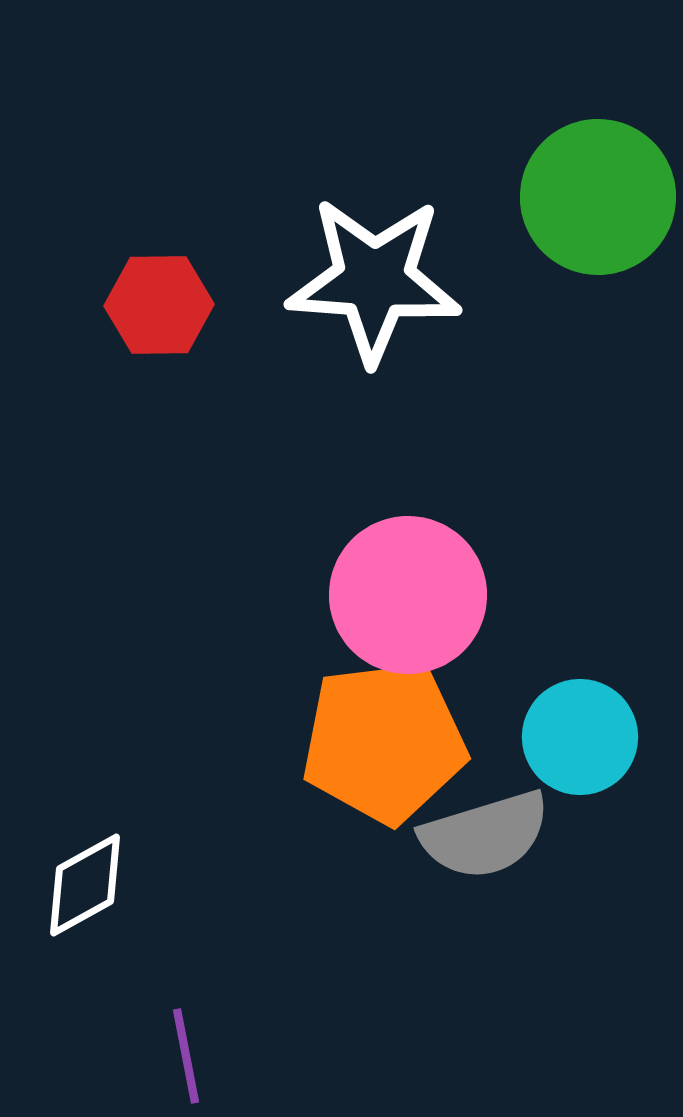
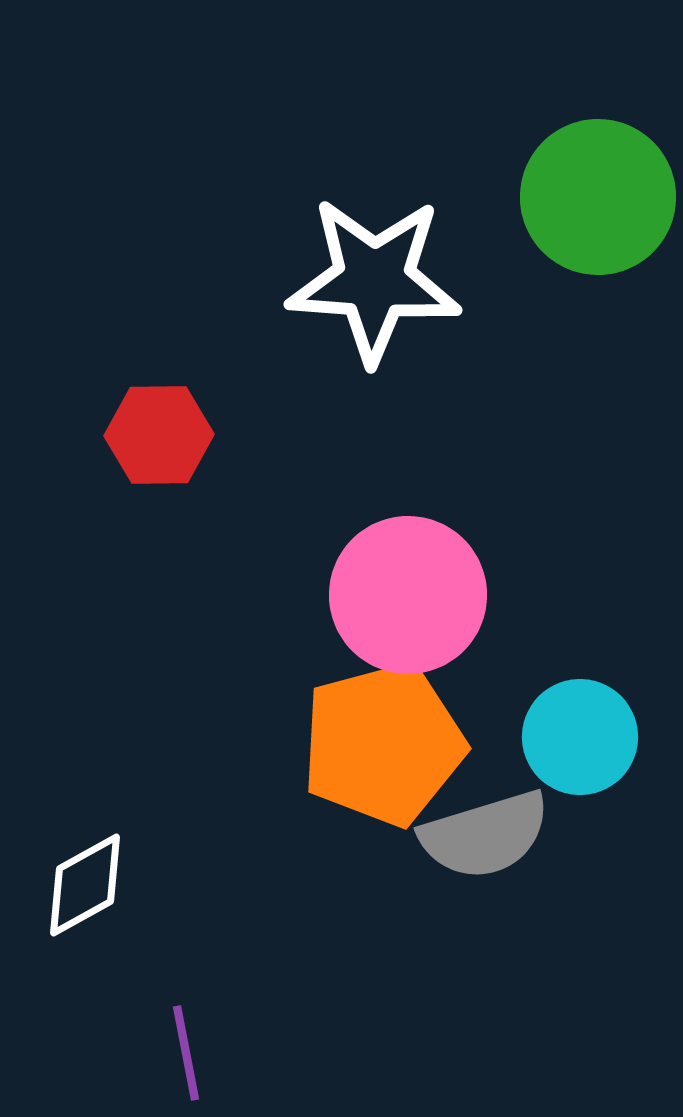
red hexagon: moved 130 px down
orange pentagon: moved 1 px left, 2 px down; rotated 8 degrees counterclockwise
purple line: moved 3 px up
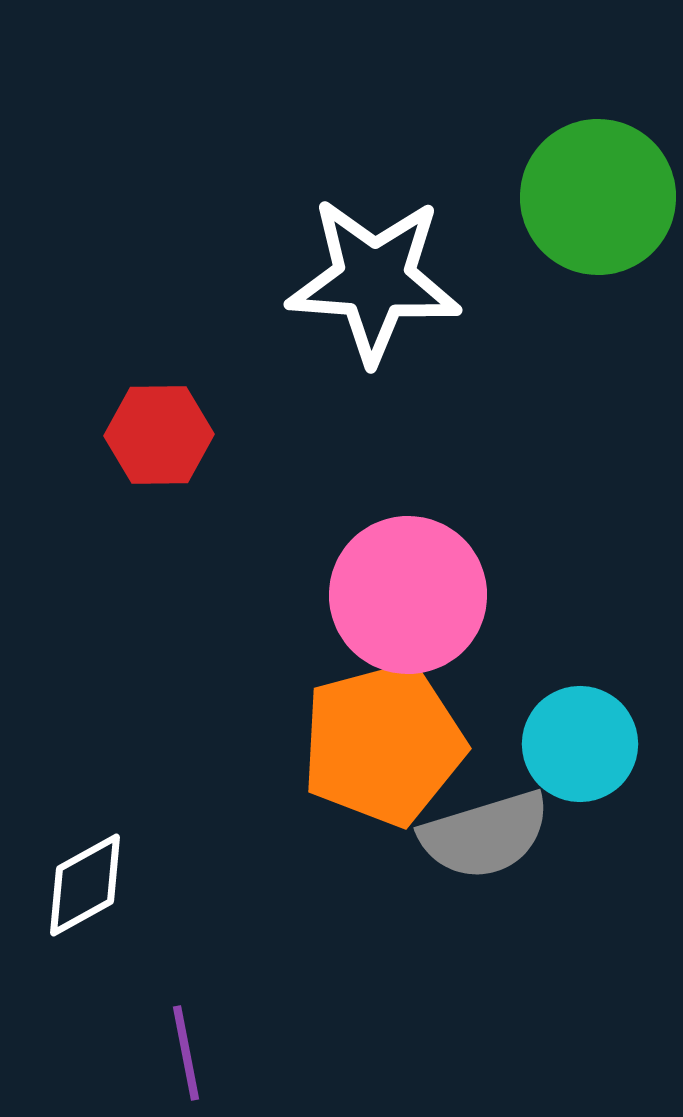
cyan circle: moved 7 px down
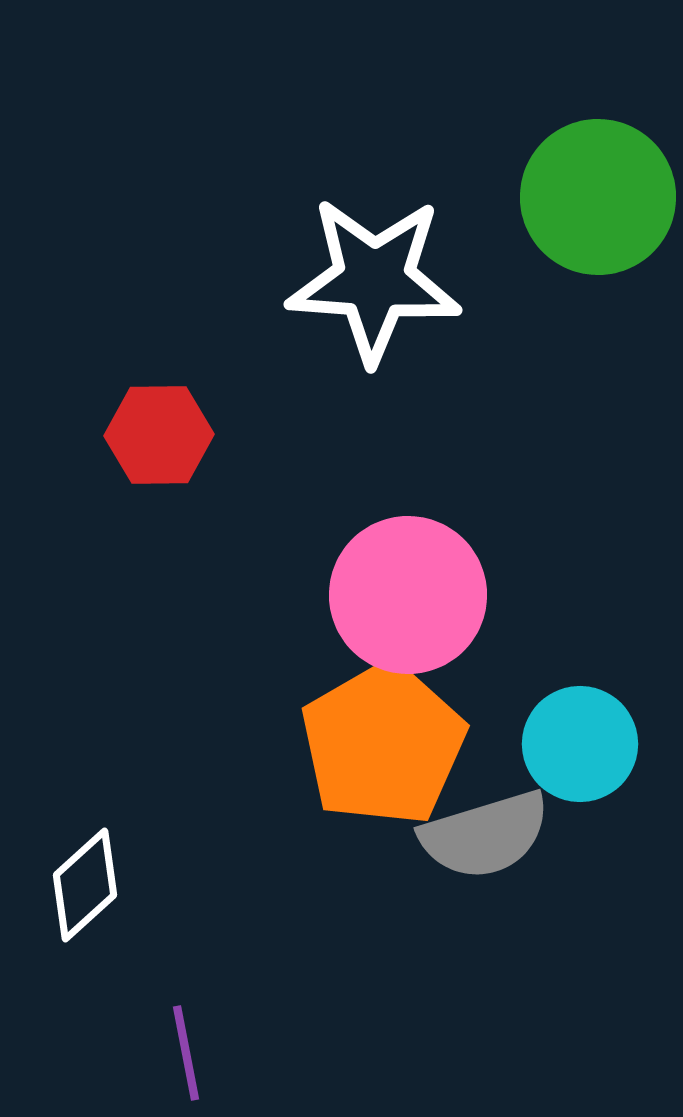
orange pentagon: rotated 15 degrees counterclockwise
white diamond: rotated 13 degrees counterclockwise
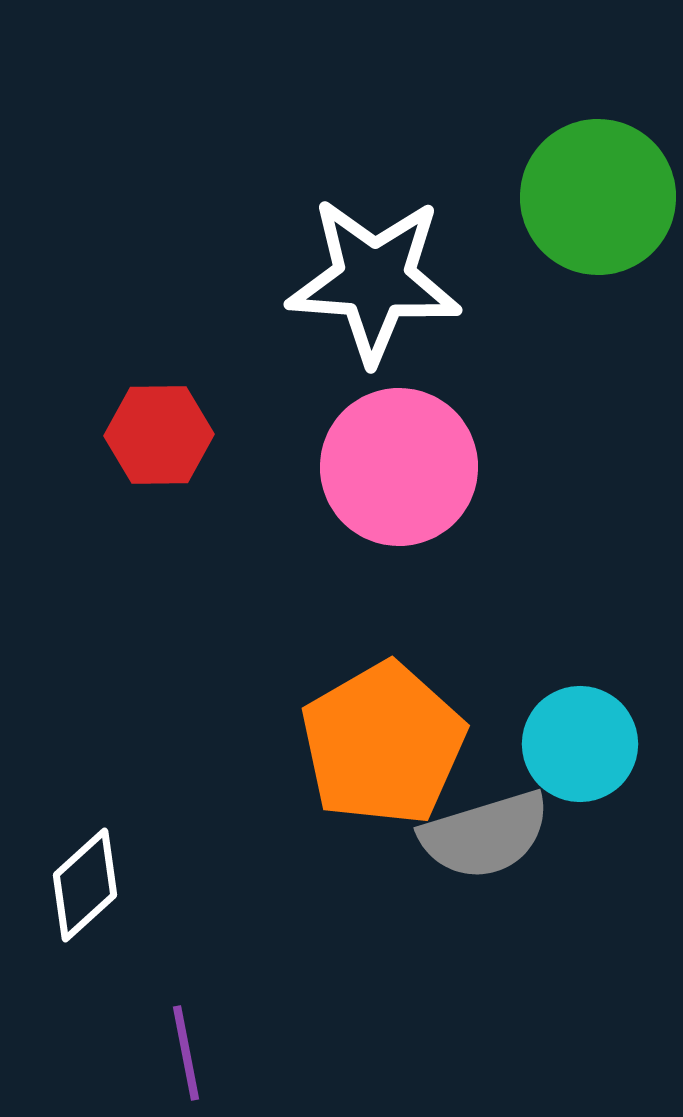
pink circle: moved 9 px left, 128 px up
